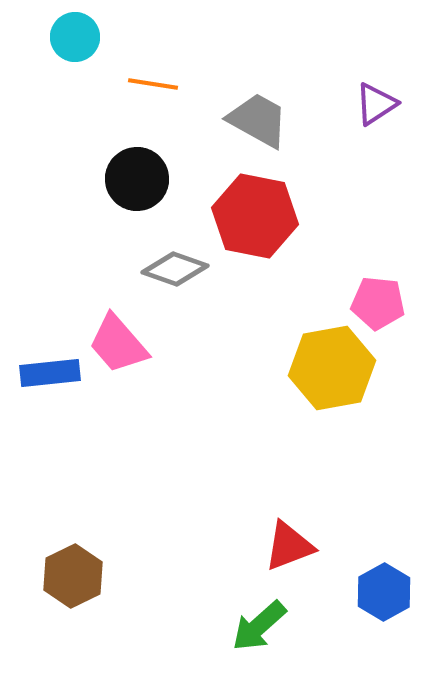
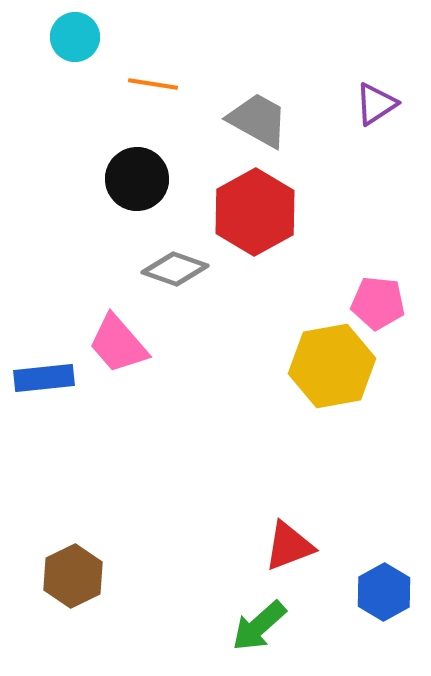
red hexagon: moved 4 px up; rotated 20 degrees clockwise
yellow hexagon: moved 2 px up
blue rectangle: moved 6 px left, 5 px down
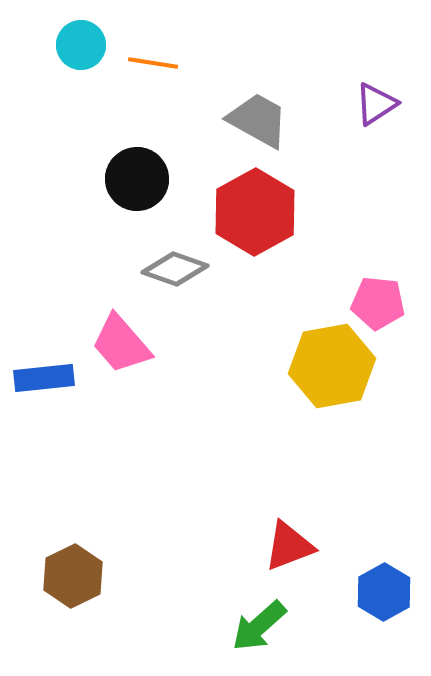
cyan circle: moved 6 px right, 8 px down
orange line: moved 21 px up
pink trapezoid: moved 3 px right
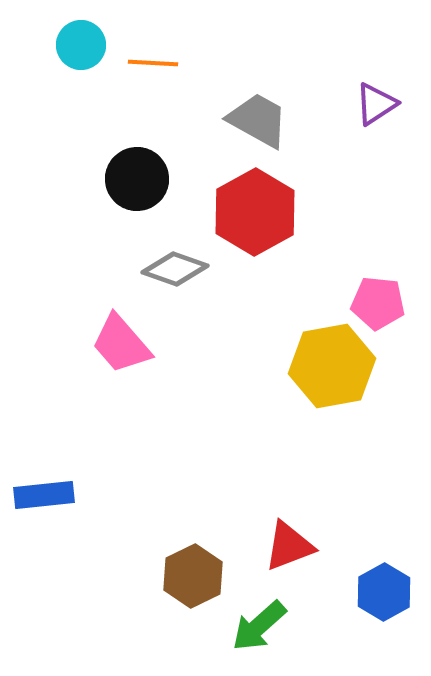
orange line: rotated 6 degrees counterclockwise
blue rectangle: moved 117 px down
brown hexagon: moved 120 px right
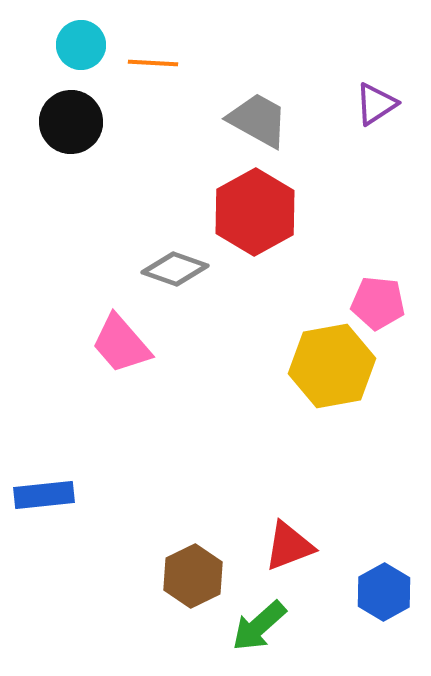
black circle: moved 66 px left, 57 px up
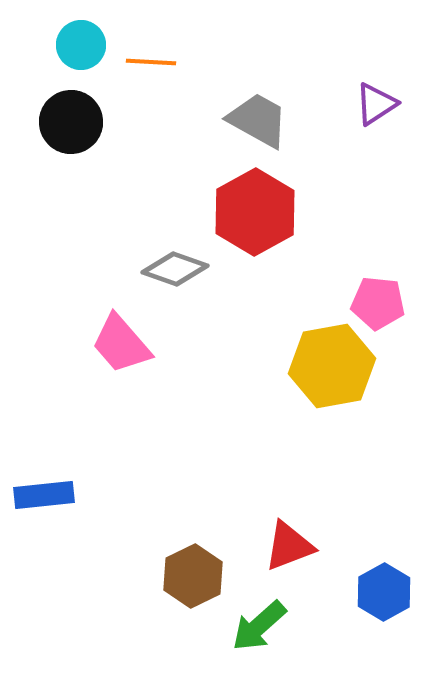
orange line: moved 2 px left, 1 px up
